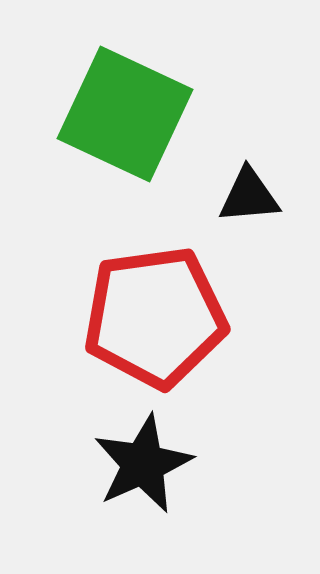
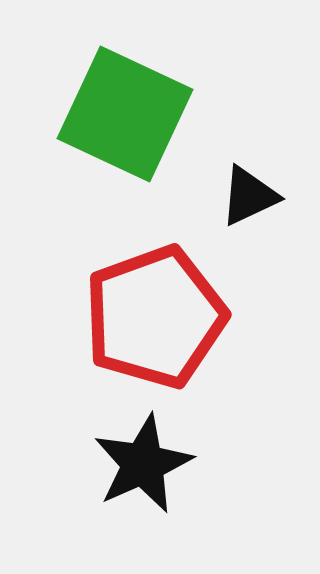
black triangle: rotated 20 degrees counterclockwise
red pentagon: rotated 12 degrees counterclockwise
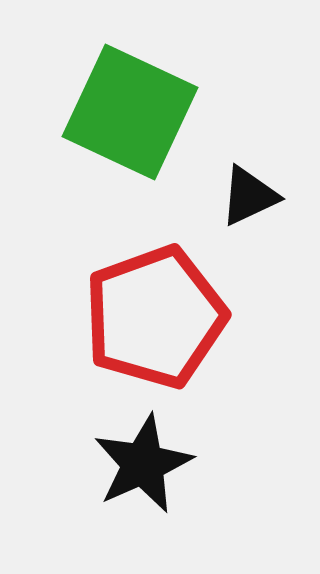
green square: moved 5 px right, 2 px up
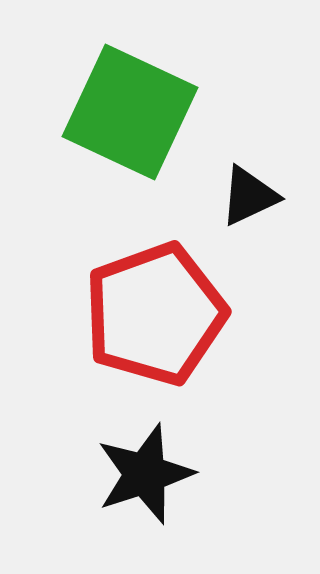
red pentagon: moved 3 px up
black star: moved 2 px right, 10 px down; rotated 6 degrees clockwise
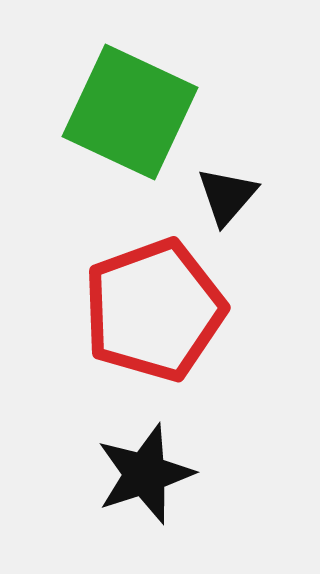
black triangle: moved 22 px left; rotated 24 degrees counterclockwise
red pentagon: moved 1 px left, 4 px up
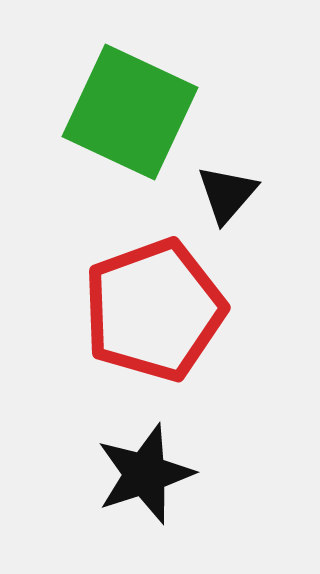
black triangle: moved 2 px up
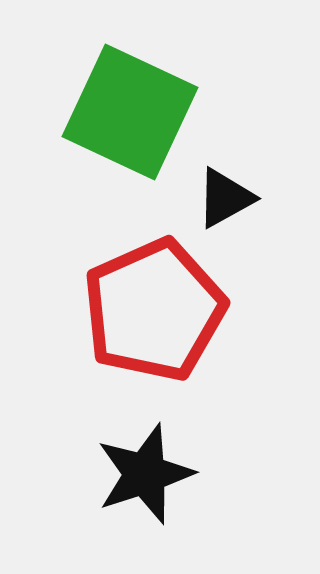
black triangle: moved 2 px left, 4 px down; rotated 20 degrees clockwise
red pentagon: rotated 4 degrees counterclockwise
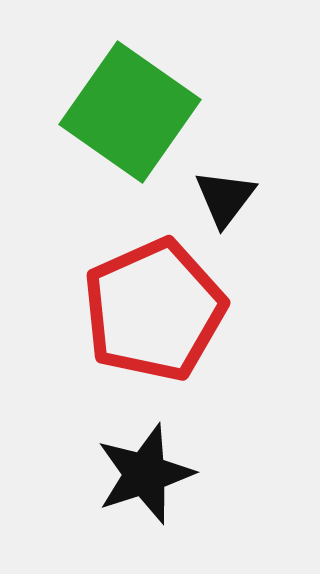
green square: rotated 10 degrees clockwise
black triangle: rotated 24 degrees counterclockwise
